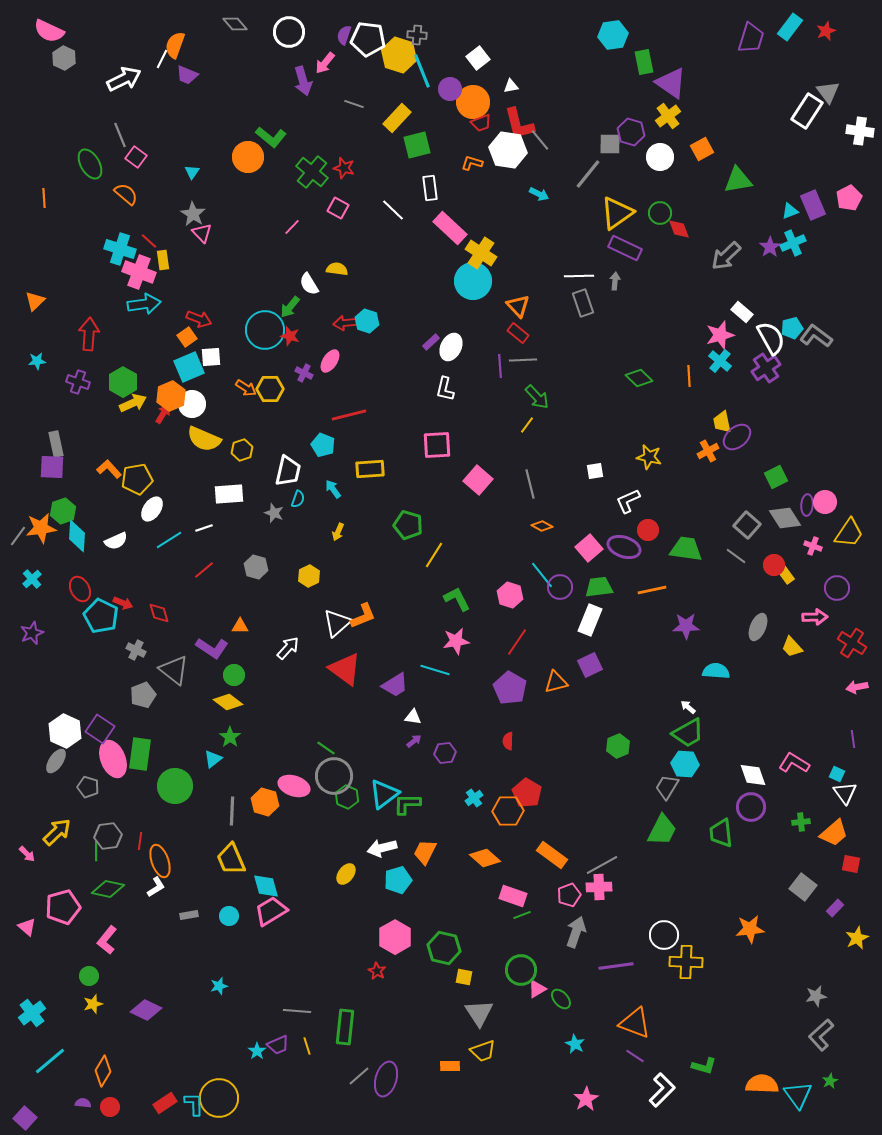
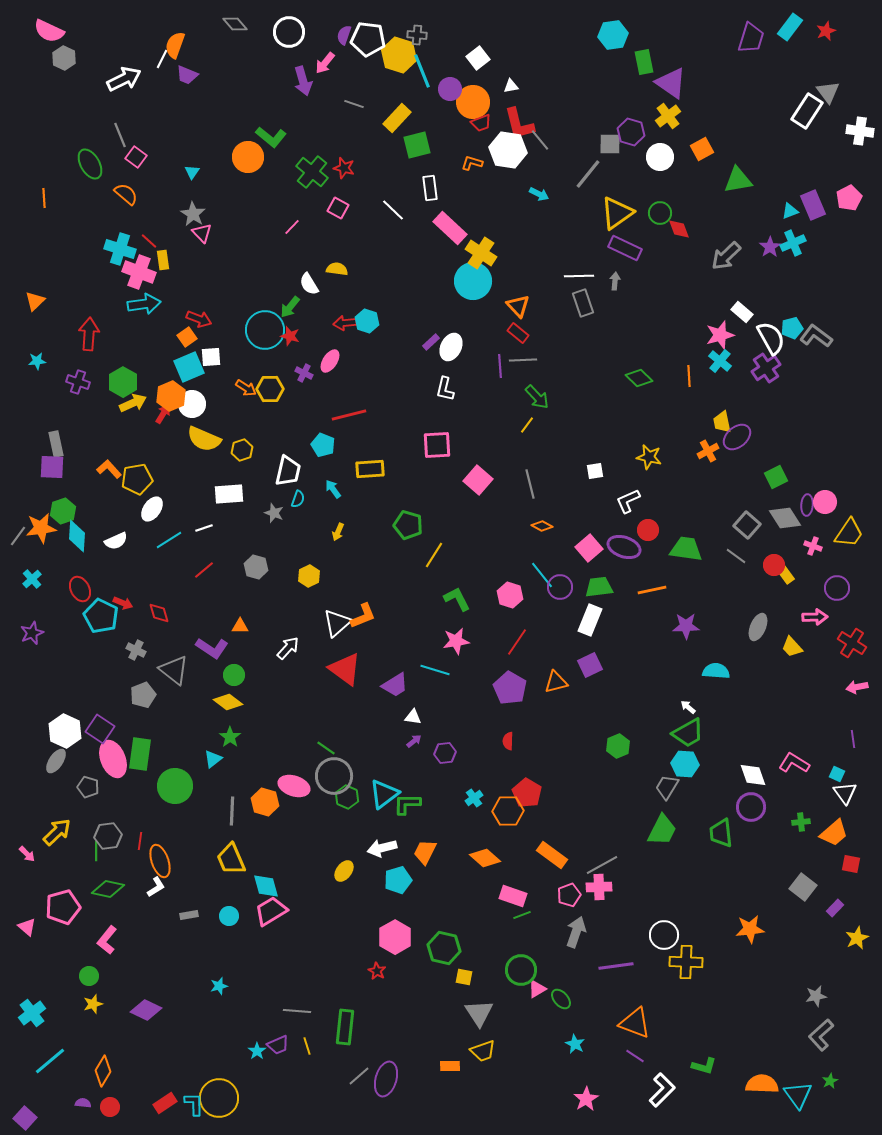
yellow ellipse at (346, 874): moved 2 px left, 3 px up
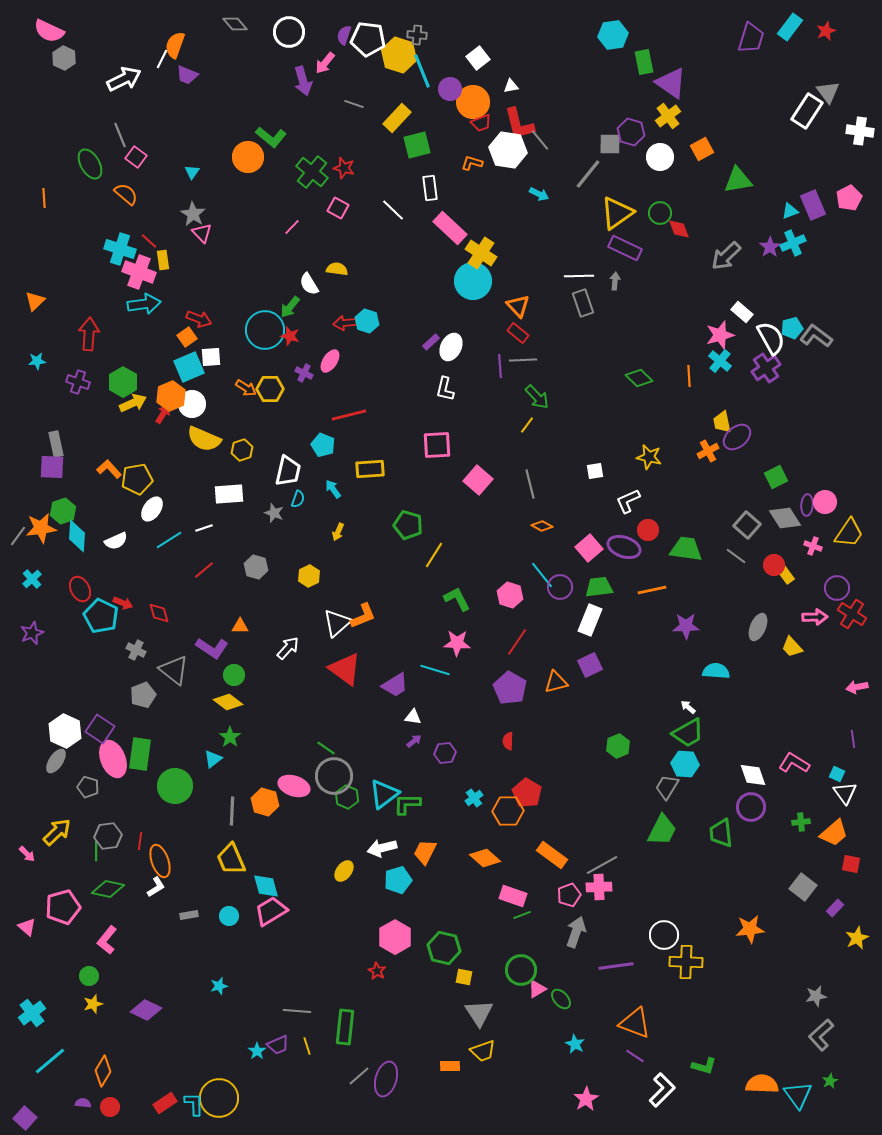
pink star at (456, 641): moved 1 px right, 2 px down; rotated 12 degrees clockwise
red cross at (852, 643): moved 29 px up
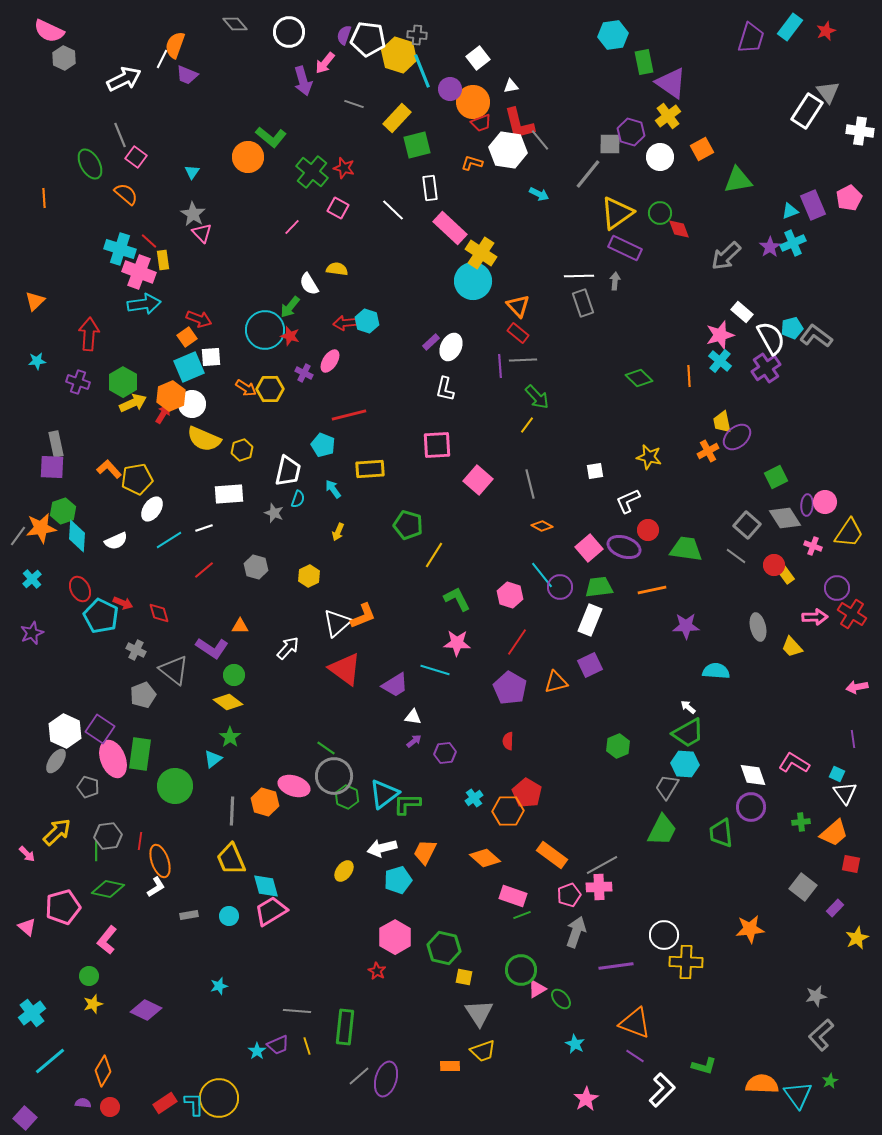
gray ellipse at (758, 627): rotated 36 degrees counterclockwise
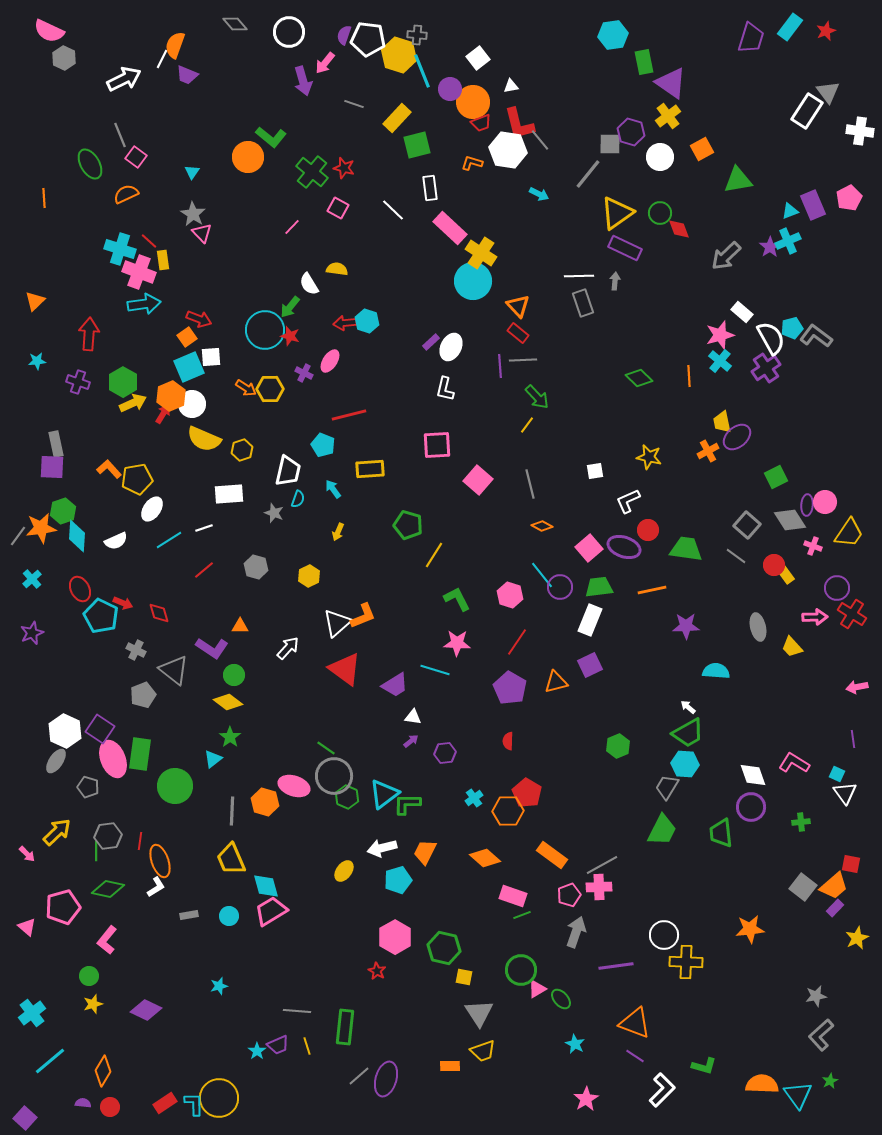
orange semicircle at (126, 194): rotated 65 degrees counterclockwise
cyan cross at (793, 243): moved 5 px left, 2 px up
gray diamond at (785, 518): moved 5 px right, 2 px down
purple arrow at (414, 741): moved 3 px left
orange trapezoid at (834, 833): moved 53 px down
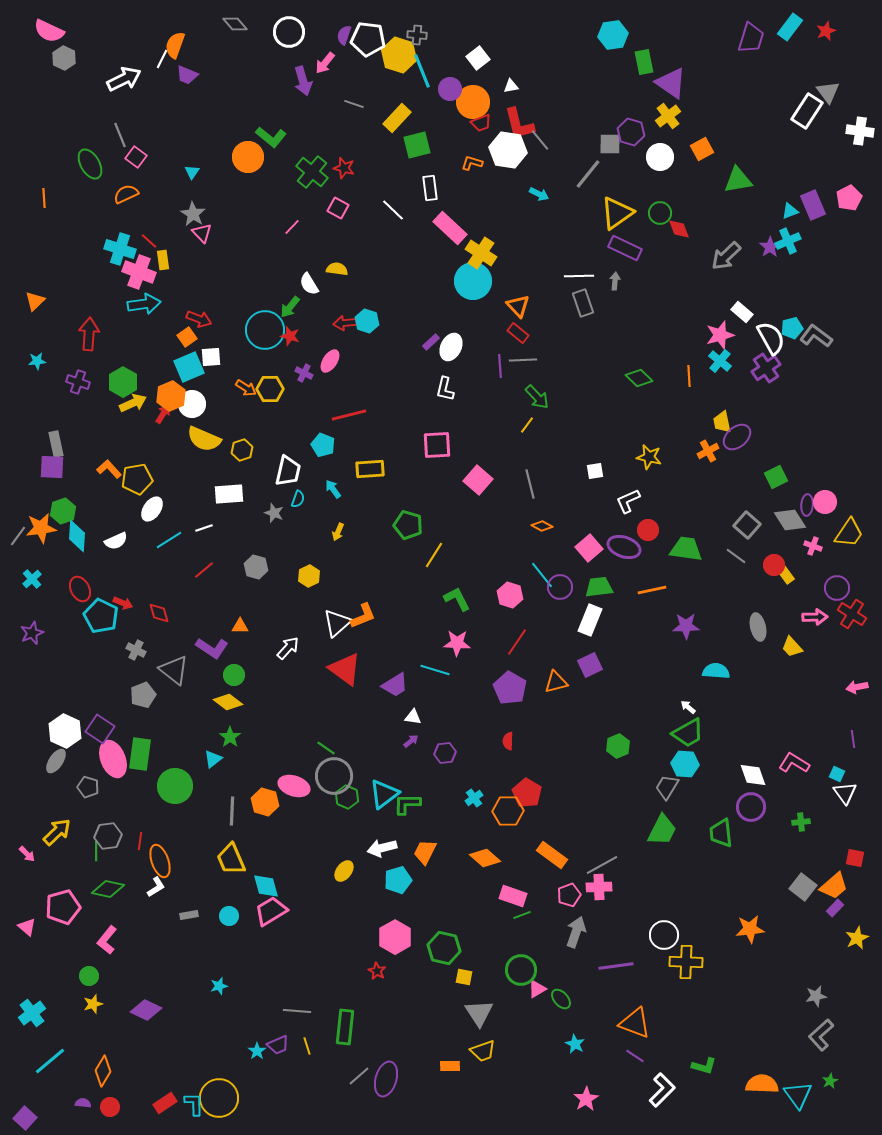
red square at (851, 864): moved 4 px right, 6 px up
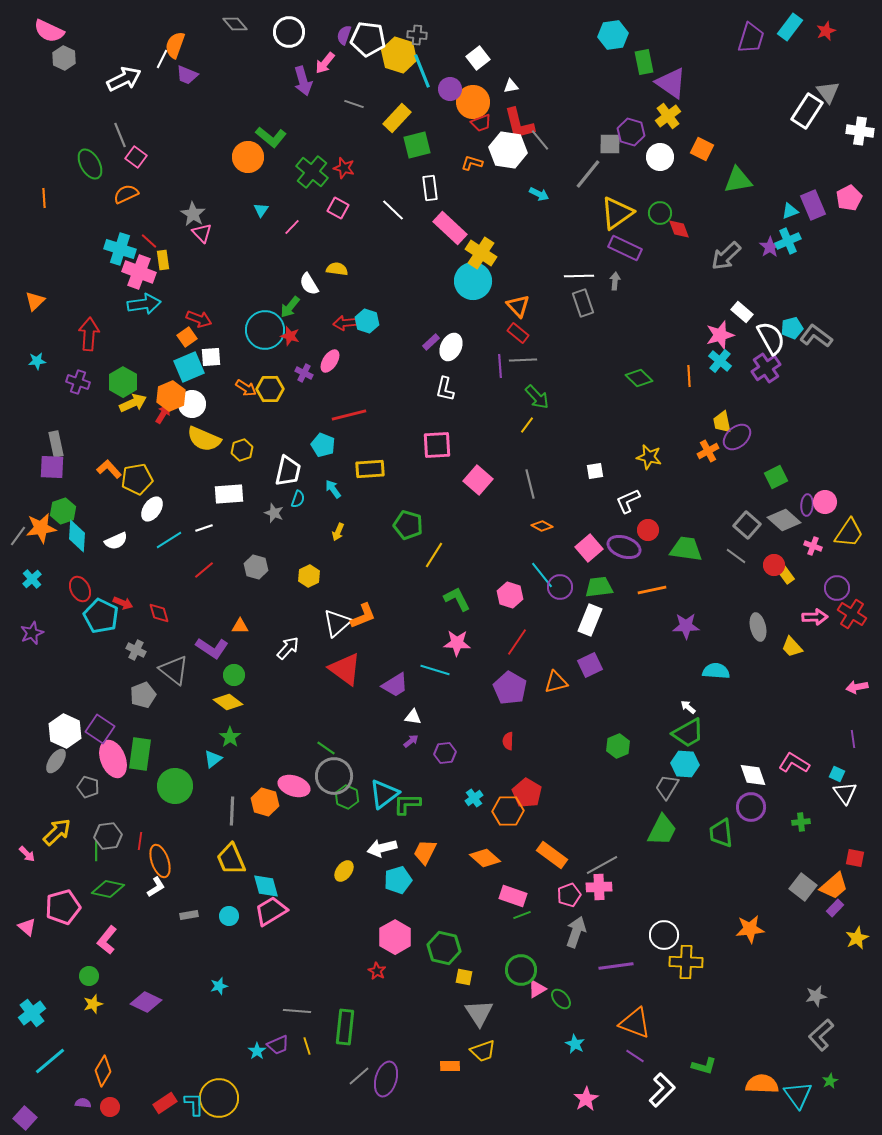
orange square at (702, 149): rotated 35 degrees counterclockwise
cyan triangle at (192, 172): moved 69 px right, 38 px down
gray diamond at (790, 520): moved 6 px left; rotated 16 degrees counterclockwise
purple diamond at (146, 1010): moved 8 px up
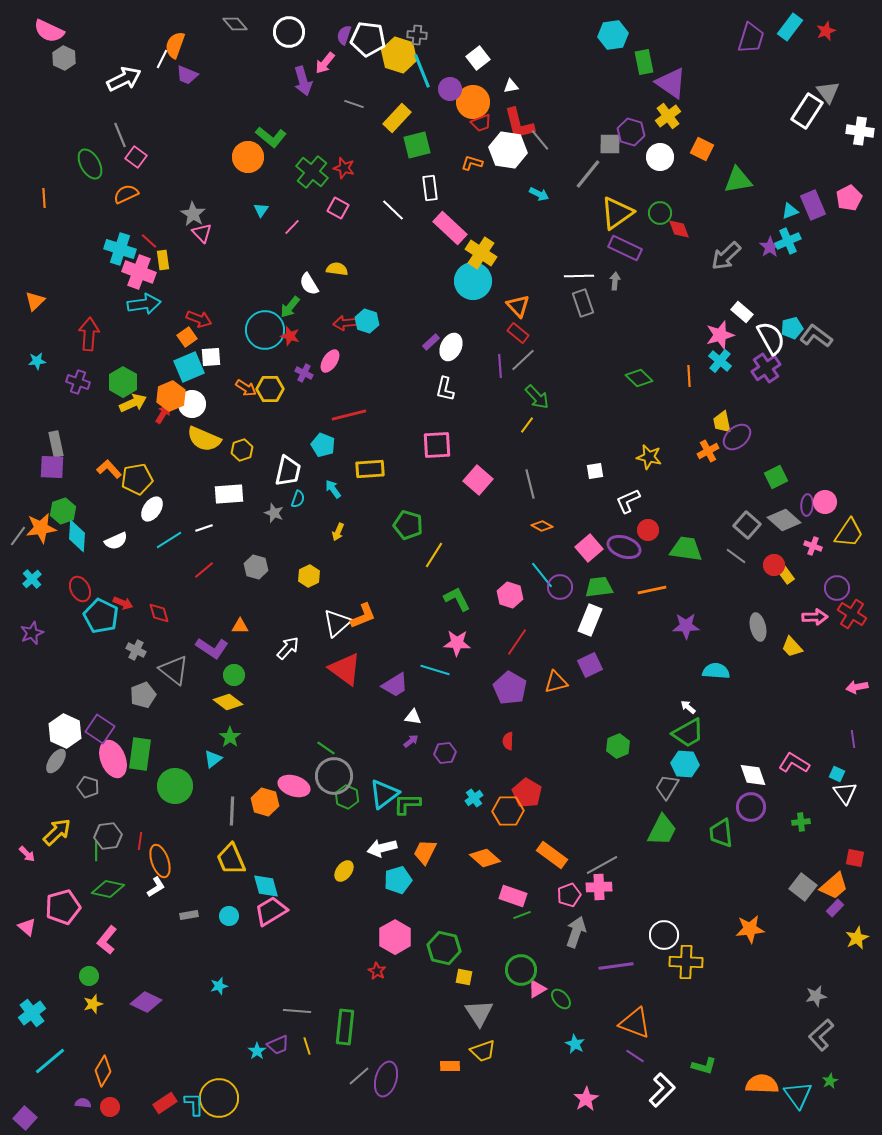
gray line at (523, 360): rotated 40 degrees counterclockwise
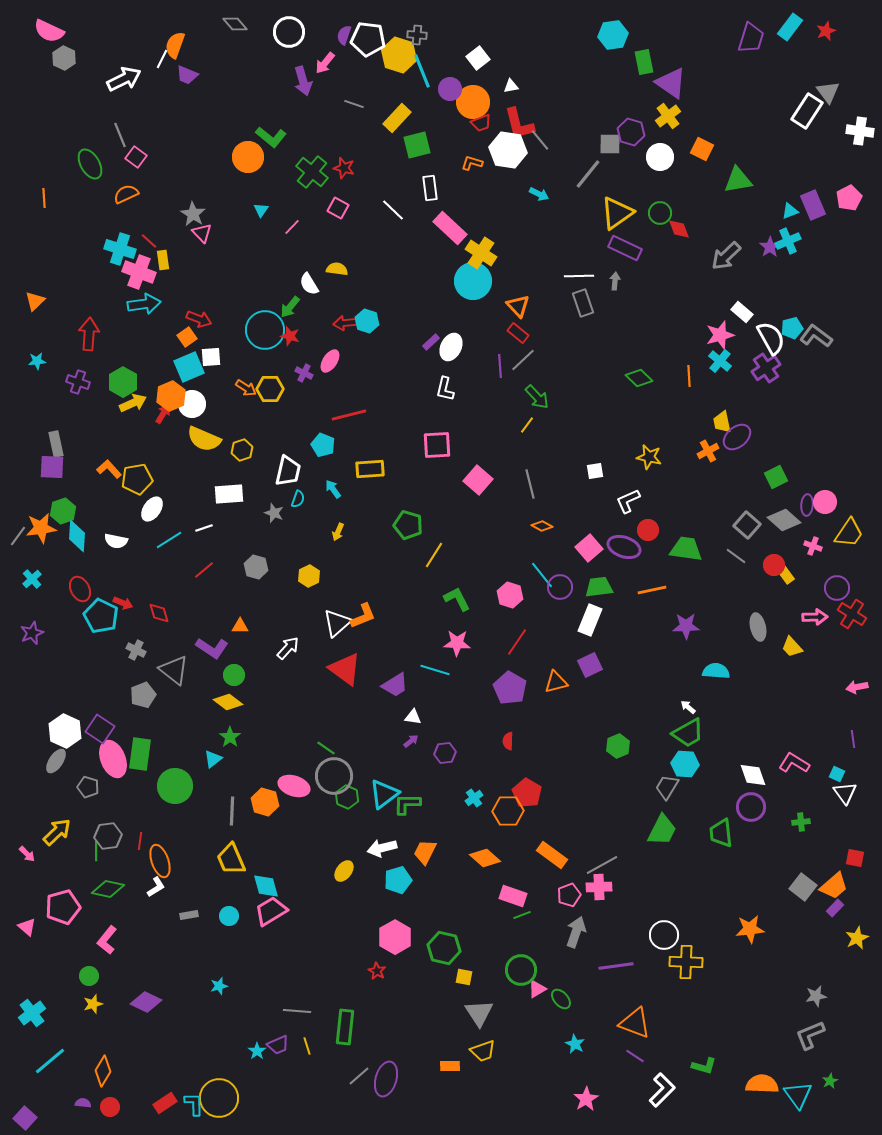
white semicircle at (116, 541): rotated 35 degrees clockwise
gray L-shape at (821, 1035): moved 11 px left; rotated 20 degrees clockwise
